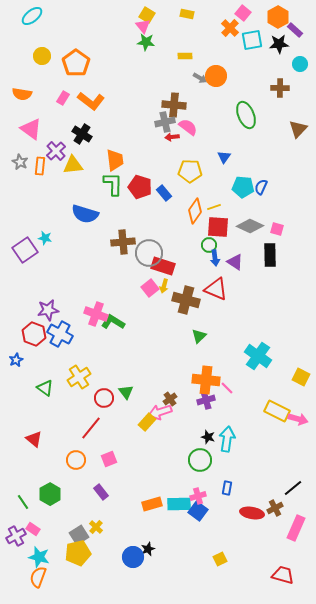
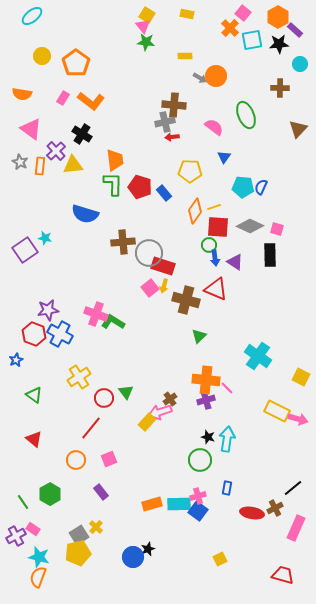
pink semicircle at (188, 127): moved 26 px right
green triangle at (45, 388): moved 11 px left, 7 px down
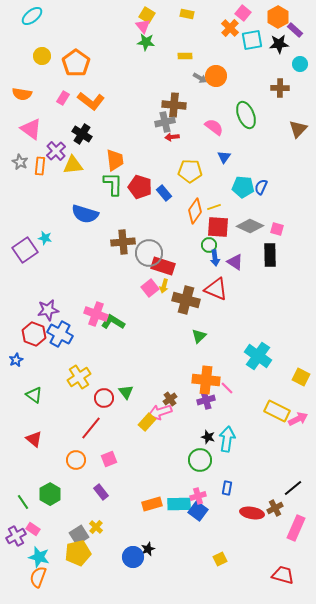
pink arrow at (298, 419): rotated 42 degrees counterclockwise
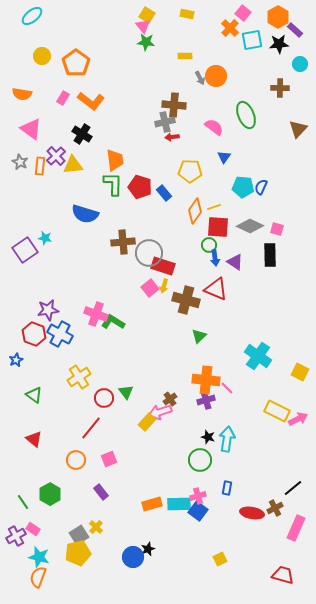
gray arrow at (200, 78): rotated 32 degrees clockwise
purple cross at (56, 151): moved 5 px down
yellow square at (301, 377): moved 1 px left, 5 px up
